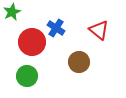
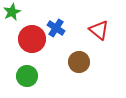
red circle: moved 3 px up
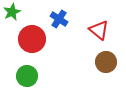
blue cross: moved 3 px right, 9 px up
brown circle: moved 27 px right
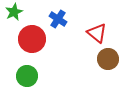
green star: moved 2 px right
blue cross: moved 1 px left
red triangle: moved 2 px left, 3 px down
brown circle: moved 2 px right, 3 px up
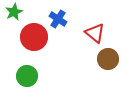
red triangle: moved 2 px left
red circle: moved 2 px right, 2 px up
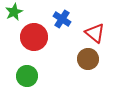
blue cross: moved 4 px right
brown circle: moved 20 px left
